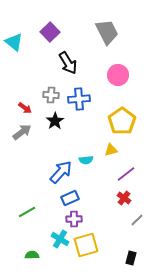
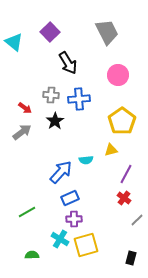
purple line: rotated 24 degrees counterclockwise
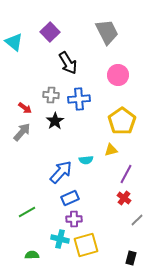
gray arrow: rotated 12 degrees counterclockwise
cyan cross: rotated 18 degrees counterclockwise
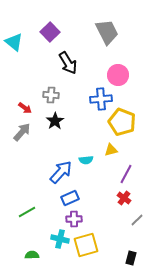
blue cross: moved 22 px right
yellow pentagon: moved 1 px down; rotated 16 degrees counterclockwise
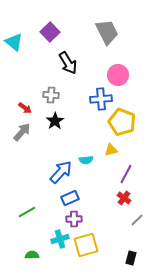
cyan cross: rotated 30 degrees counterclockwise
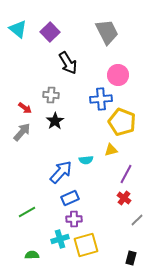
cyan triangle: moved 4 px right, 13 px up
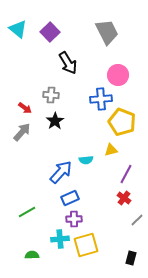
cyan cross: rotated 12 degrees clockwise
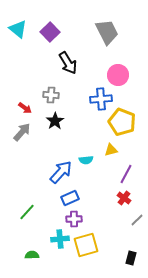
green line: rotated 18 degrees counterclockwise
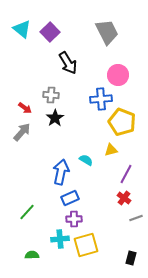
cyan triangle: moved 4 px right
black star: moved 3 px up
cyan semicircle: rotated 144 degrees counterclockwise
blue arrow: rotated 30 degrees counterclockwise
gray line: moved 1 px left, 2 px up; rotated 24 degrees clockwise
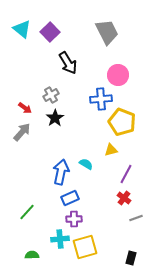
gray cross: rotated 35 degrees counterclockwise
cyan semicircle: moved 4 px down
yellow square: moved 1 px left, 2 px down
